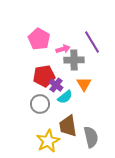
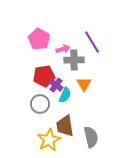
cyan semicircle: moved 2 px up; rotated 28 degrees counterclockwise
brown trapezoid: moved 3 px left
yellow star: moved 1 px right, 1 px up
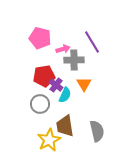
pink pentagon: moved 1 px right, 1 px up; rotated 15 degrees counterclockwise
gray semicircle: moved 6 px right, 6 px up
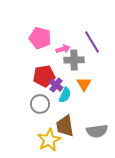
gray semicircle: rotated 95 degrees clockwise
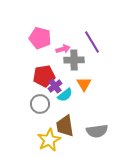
purple cross: moved 1 px left, 1 px down; rotated 16 degrees clockwise
cyan semicircle: rotated 28 degrees clockwise
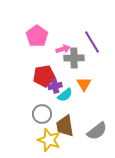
pink pentagon: moved 3 px left, 2 px up; rotated 20 degrees clockwise
gray cross: moved 2 px up
purple cross: rotated 24 degrees clockwise
gray circle: moved 2 px right, 10 px down
gray semicircle: rotated 30 degrees counterclockwise
yellow star: rotated 25 degrees counterclockwise
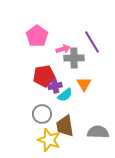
gray semicircle: moved 1 px right, 1 px down; rotated 140 degrees counterclockwise
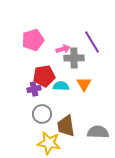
pink pentagon: moved 4 px left, 4 px down; rotated 20 degrees clockwise
purple cross: moved 21 px left, 3 px down
cyan semicircle: moved 4 px left, 9 px up; rotated 140 degrees counterclockwise
brown trapezoid: moved 1 px right
yellow star: moved 3 px down; rotated 10 degrees counterclockwise
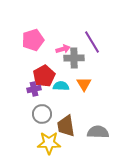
red pentagon: rotated 20 degrees counterclockwise
yellow star: rotated 10 degrees counterclockwise
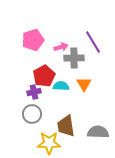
purple line: moved 1 px right
pink arrow: moved 2 px left, 2 px up
purple cross: moved 3 px down
gray circle: moved 10 px left
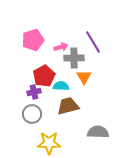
orange triangle: moved 7 px up
brown trapezoid: moved 2 px right, 20 px up; rotated 85 degrees clockwise
